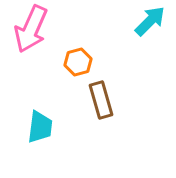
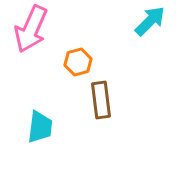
brown rectangle: rotated 9 degrees clockwise
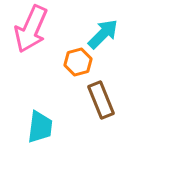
cyan arrow: moved 47 px left, 13 px down
brown rectangle: rotated 15 degrees counterclockwise
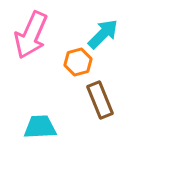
pink arrow: moved 6 px down
brown rectangle: moved 1 px left
cyan trapezoid: rotated 100 degrees counterclockwise
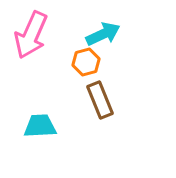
cyan arrow: rotated 20 degrees clockwise
orange hexagon: moved 8 px right
cyan trapezoid: moved 1 px up
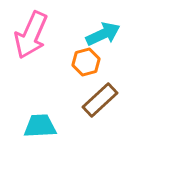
brown rectangle: rotated 69 degrees clockwise
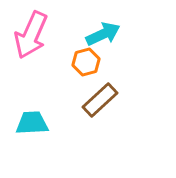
cyan trapezoid: moved 8 px left, 3 px up
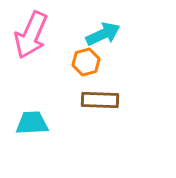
brown rectangle: rotated 45 degrees clockwise
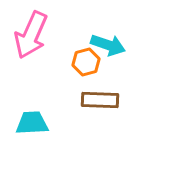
cyan arrow: moved 5 px right, 11 px down; rotated 44 degrees clockwise
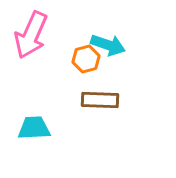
orange hexagon: moved 3 px up
cyan trapezoid: moved 2 px right, 5 px down
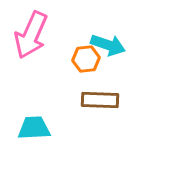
orange hexagon: rotated 8 degrees clockwise
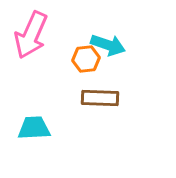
brown rectangle: moved 2 px up
